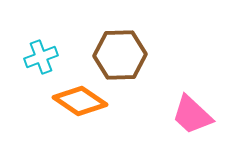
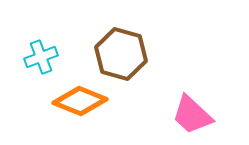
brown hexagon: moved 1 px right, 1 px up; rotated 18 degrees clockwise
orange diamond: rotated 12 degrees counterclockwise
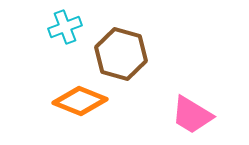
cyan cross: moved 24 px right, 30 px up
pink trapezoid: rotated 12 degrees counterclockwise
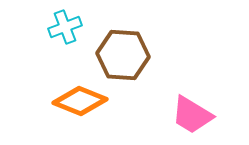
brown hexagon: moved 2 px right, 1 px down; rotated 12 degrees counterclockwise
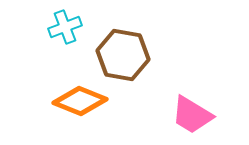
brown hexagon: rotated 6 degrees clockwise
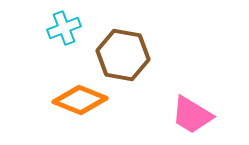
cyan cross: moved 1 px left, 1 px down
orange diamond: moved 1 px up
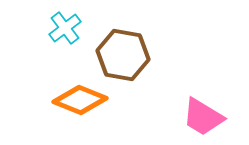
cyan cross: moved 1 px right; rotated 16 degrees counterclockwise
pink trapezoid: moved 11 px right, 2 px down
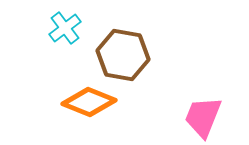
orange diamond: moved 9 px right, 2 px down
pink trapezoid: rotated 81 degrees clockwise
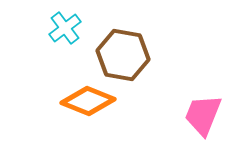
orange diamond: moved 1 px left, 1 px up
pink trapezoid: moved 2 px up
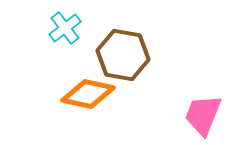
orange diamond: moved 7 px up; rotated 10 degrees counterclockwise
